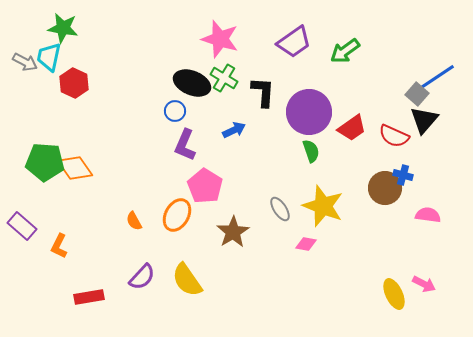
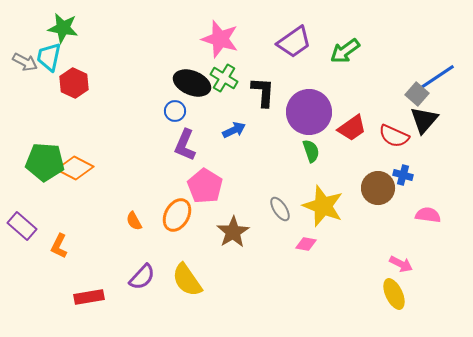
orange diamond: rotated 27 degrees counterclockwise
brown circle: moved 7 px left
pink arrow: moved 23 px left, 20 px up
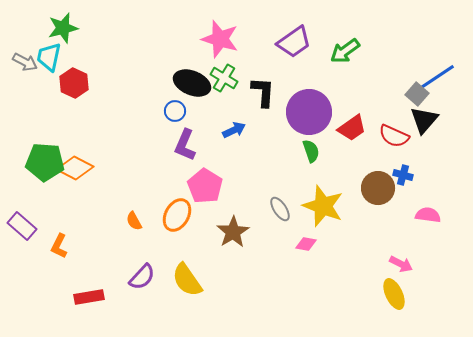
green star: rotated 24 degrees counterclockwise
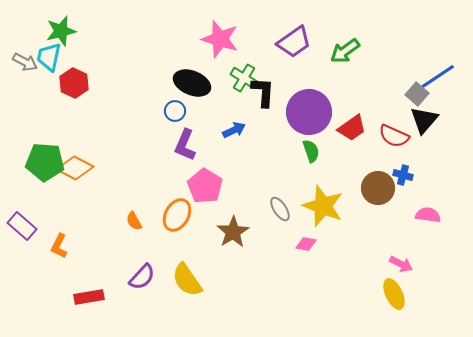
green star: moved 2 px left, 3 px down
green cross: moved 20 px right
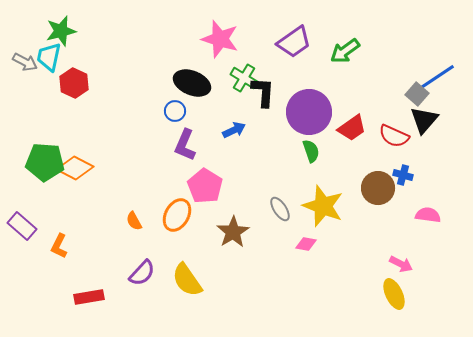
purple semicircle: moved 4 px up
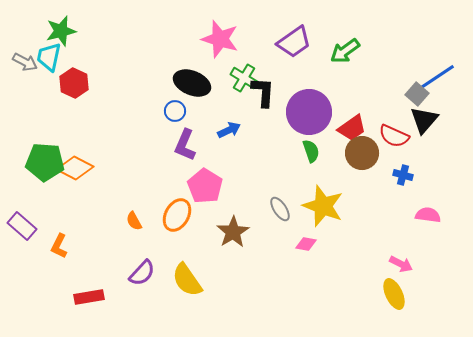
blue arrow: moved 5 px left
brown circle: moved 16 px left, 35 px up
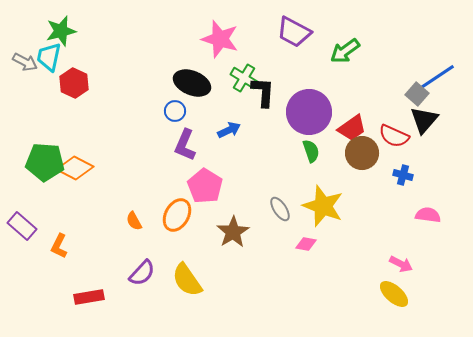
purple trapezoid: moved 10 px up; rotated 63 degrees clockwise
yellow ellipse: rotated 24 degrees counterclockwise
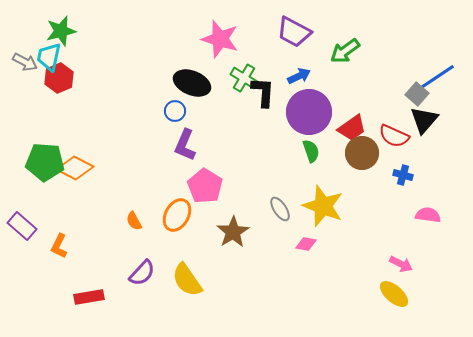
red hexagon: moved 15 px left, 5 px up; rotated 12 degrees clockwise
blue arrow: moved 70 px right, 54 px up
